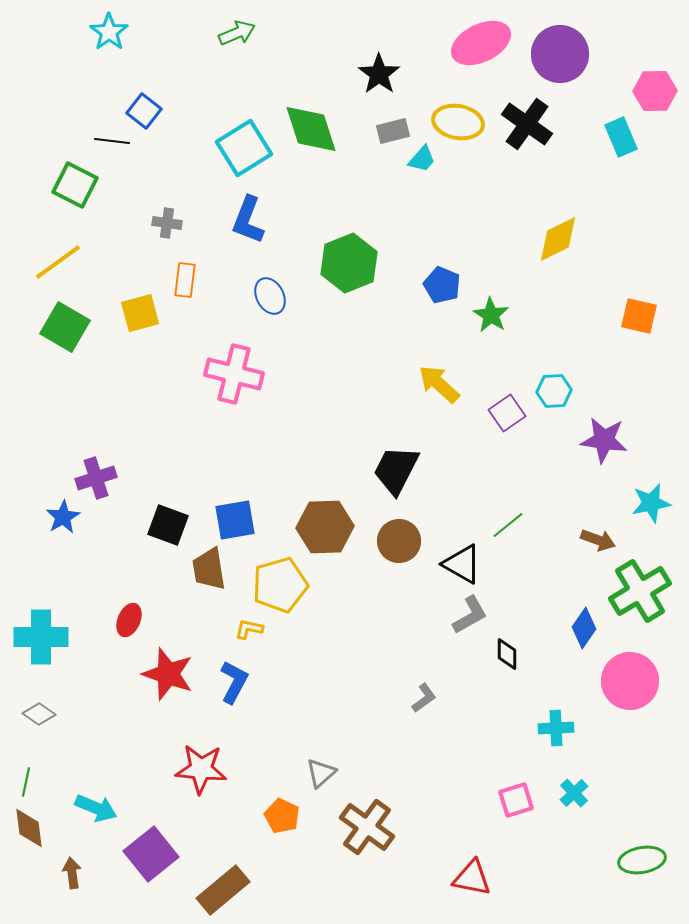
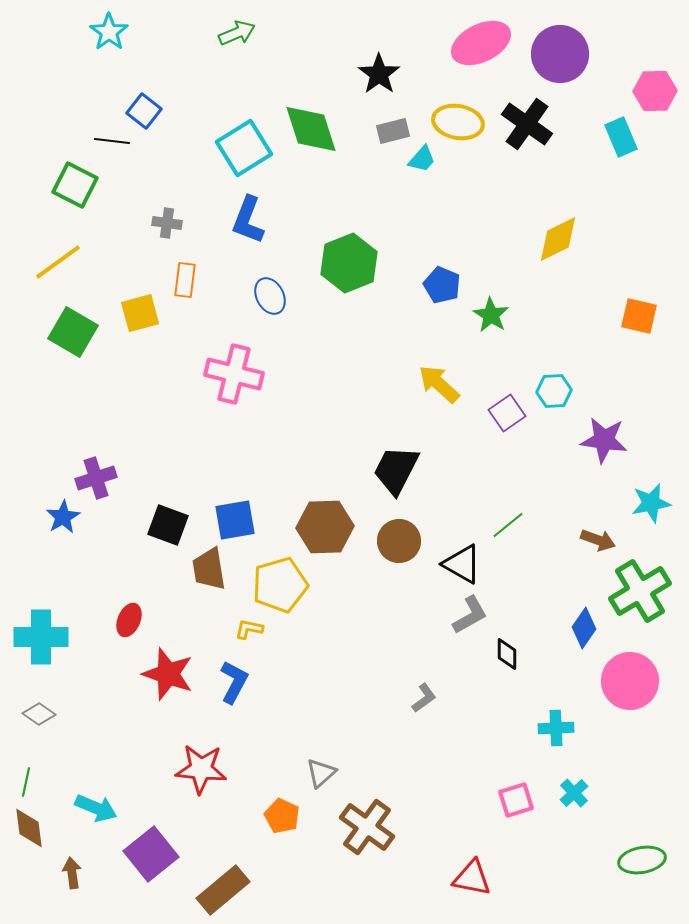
green square at (65, 327): moved 8 px right, 5 px down
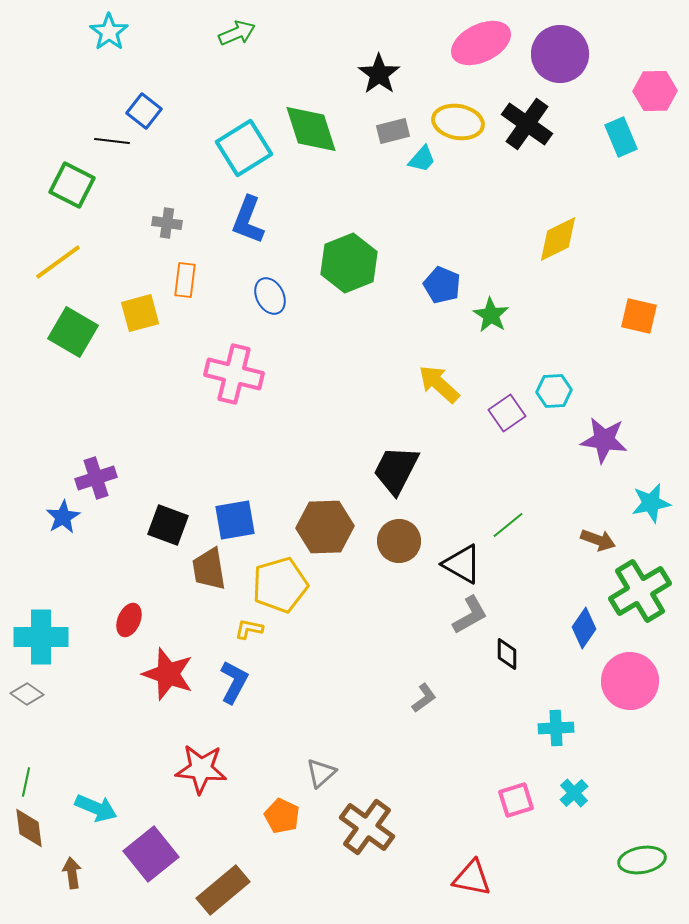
green square at (75, 185): moved 3 px left
gray diamond at (39, 714): moved 12 px left, 20 px up
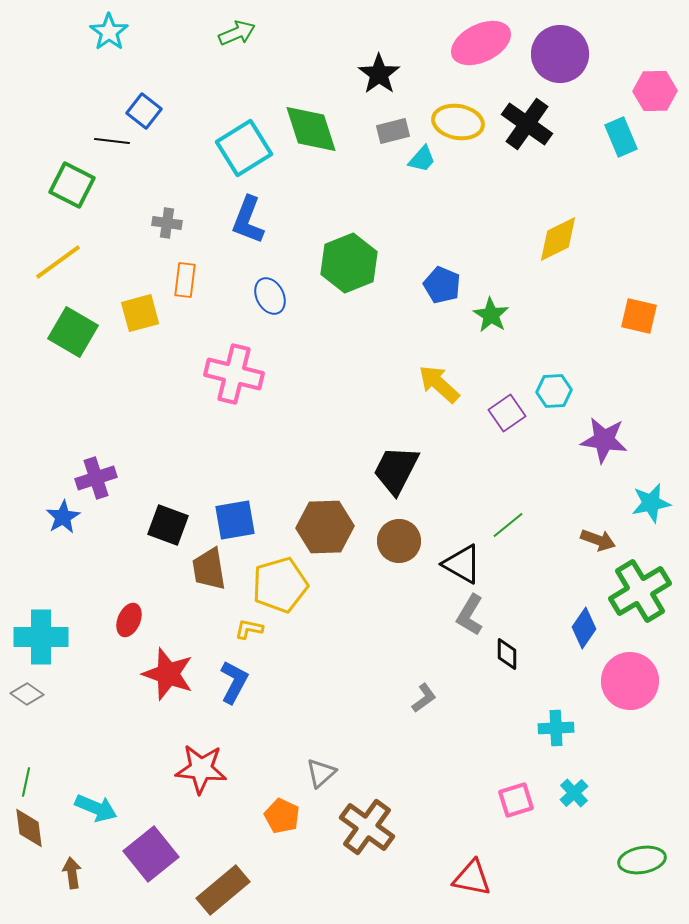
gray L-shape at (470, 615): rotated 150 degrees clockwise
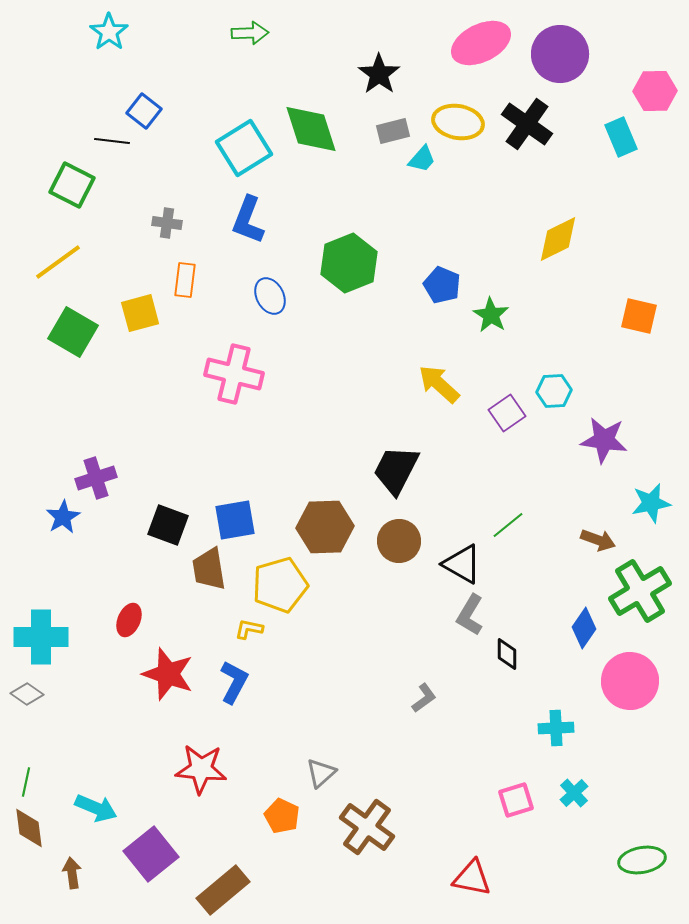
green arrow at (237, 33): moved 13 px right; rotated 21 degrees clockwise
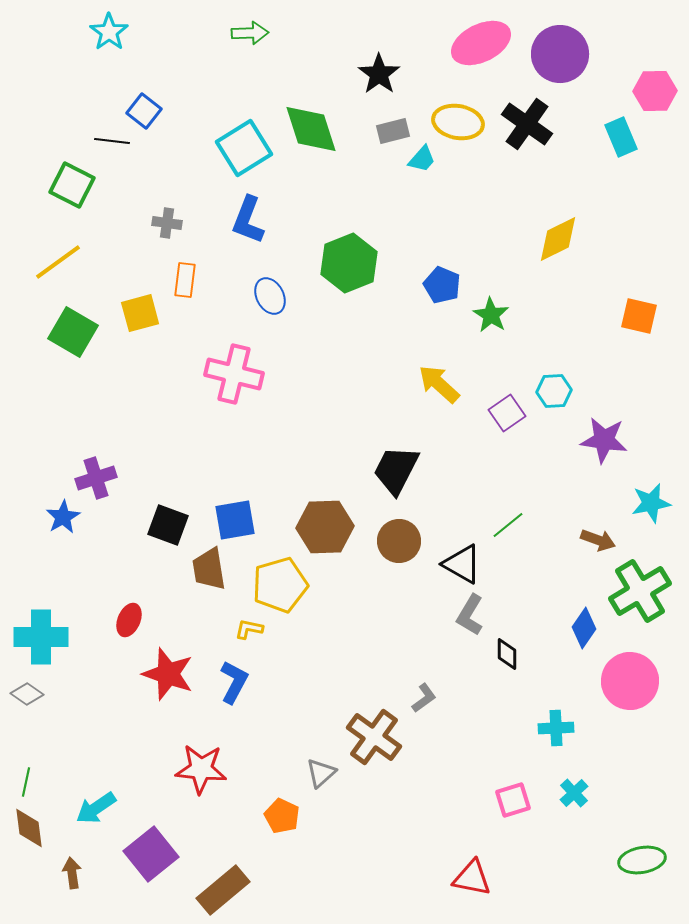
pink square at (516, 800): moved 3 px left
cyan arrow at (96, 808): rotated 123 degrees clockwise
brown cross at (367, 827): moved 7 px right, 90 px up
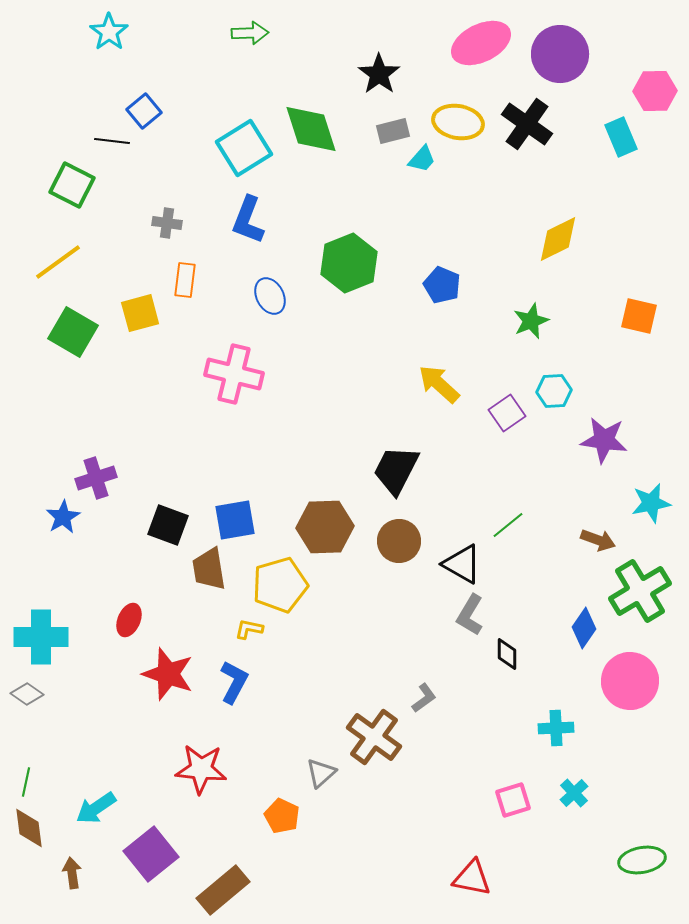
blue square at (144, 111): rotated 12 degrees clockwise
green star at (491, 315): moved 40 px right, 6 px down; rotated 18 degrees clockwise
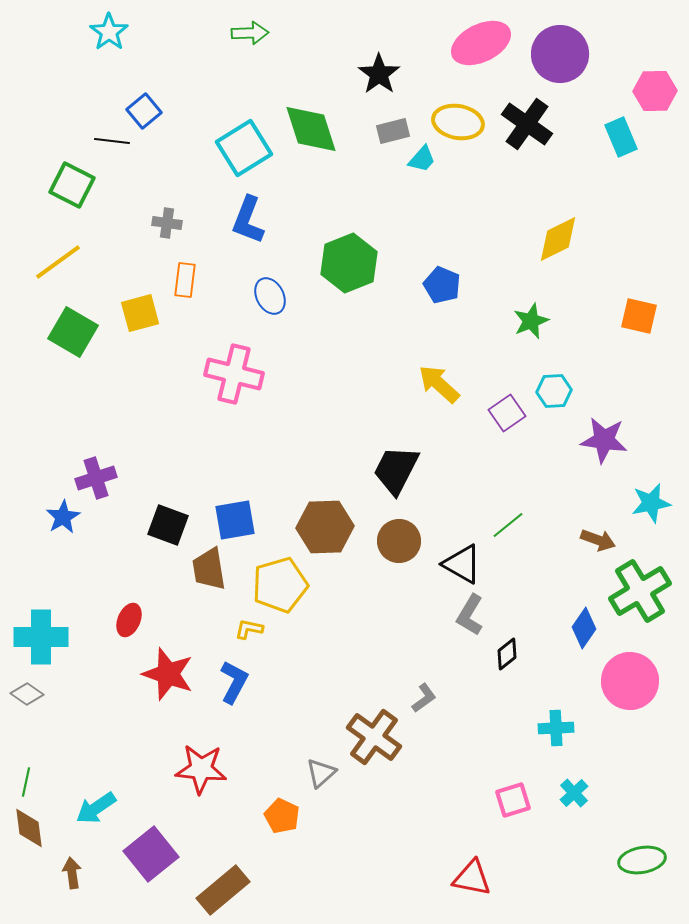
black diamond at (507, 654): rotated 52 degrees clockwise
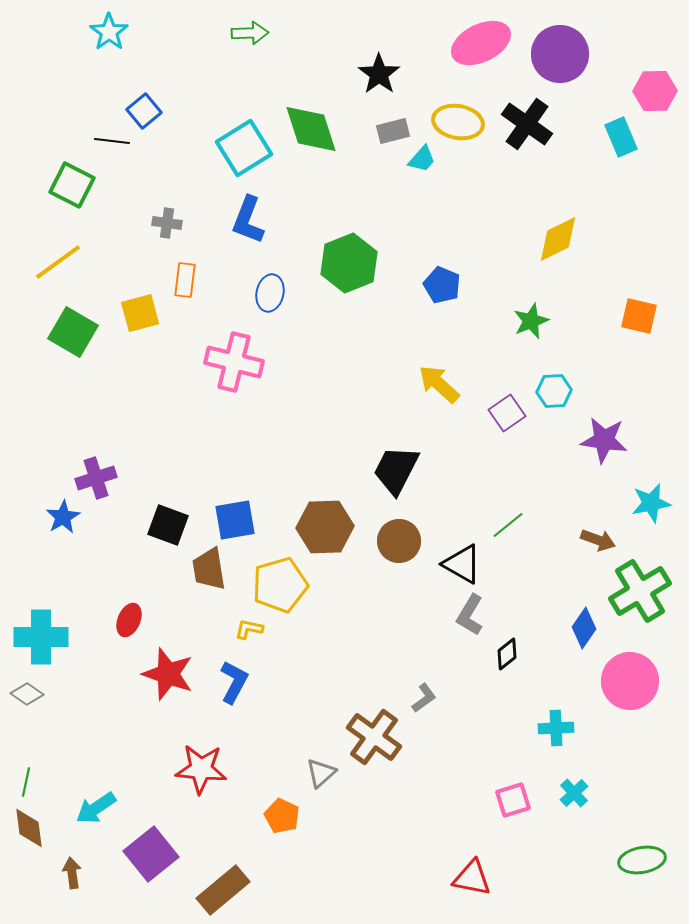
blue ellipse at (270, 296): moved 3 px up; rotated 39 degrees clockwise
pink cross at (234, 374): moved 12 px up
